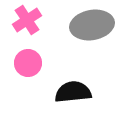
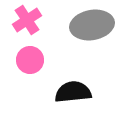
pink circle: moved 2 px right, 3 px up
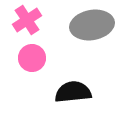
pink circle: moved 2 px right, 2 px up
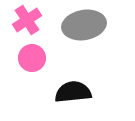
gray ellipse: moved 8 px left
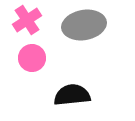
black semicircle: moved 1 px left, 3 px down
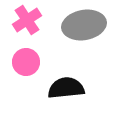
pink circle: moved 6 px left, 4 px down
black semicircle: moved 6 px left, 7 px up
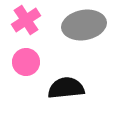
pink cross: moved 1 px left
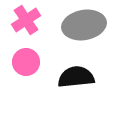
black semicircle: moved 10 px right, 11 px up
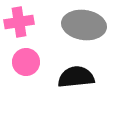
pink cross: moved 7 px left, 2 px down; rotated 24 degrees clockwise
gray ellipse: rotated 18 degrees clockwise
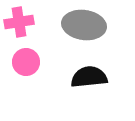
black semicircle: moved 13 px right
